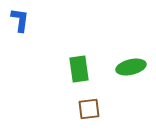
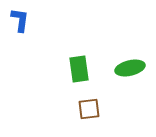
green ellipse: moved 1 px left, 1 px down
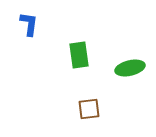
blue L-shape: moved 9 px right, 4 px down
green rectangle: moved 14 px up
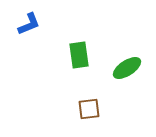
blue L-shape: rotated 60 degrees clockwise
green ellipse: moved 3 px left; rotated 20 degrees counterclockwise
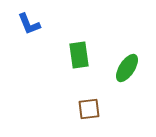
blue L-shape: rotated 90 degrees clockwise
green ellipse: rotated 24 degrees counterclockwise
